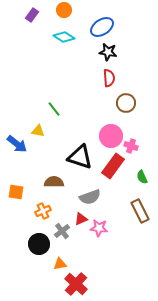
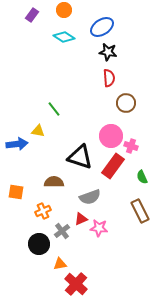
blue arrow: rotated 45 degrees counterclockwise
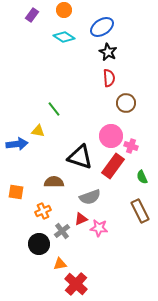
black star: rotated 18 degrees clockwise
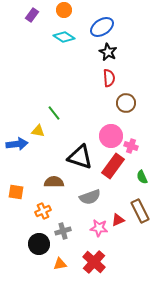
green line: moved 4 px down
red triangle: moved 37 px right, 1 px down
gray cross: moved 1 px right; rotated 21 degrees clockwise
red cross: moved 18 px right, 22 px up
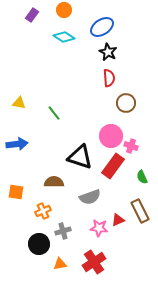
yellow triangle: moved 19 px left, 28 px up
red cross: rotated 15 degrees clockwise
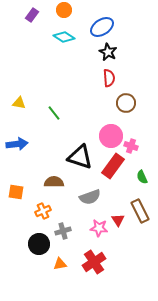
red triangle: rotated 40 degrees counterclockwise
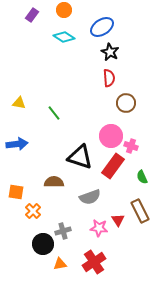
black star: moved 2 px right
orange cross: moved 10 px left; rotated 21 degrees counterclockwise
black circle: moved 4 px right
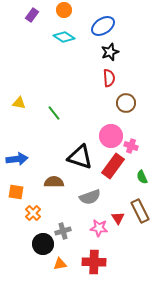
blue ellipse: moved 1 px right, 1 px up
black star: rotated 24 degrees clockwise
blue arrow: moved 15 px down
orange cross: moved 2 px down
red triangle: moved 2 px up
red cross: rotated 35 degrees clockwise
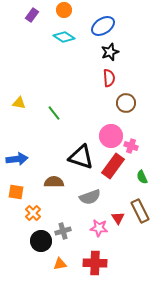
black triangle: moved 1 px right
black circle: moved 2 px left, 3 px up
red cross: moved 1 px right, 1 px down
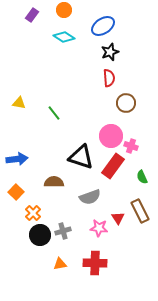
orange square: rotated 35 degrees clockwise
black circle: moved 1 px left, 6 px up
